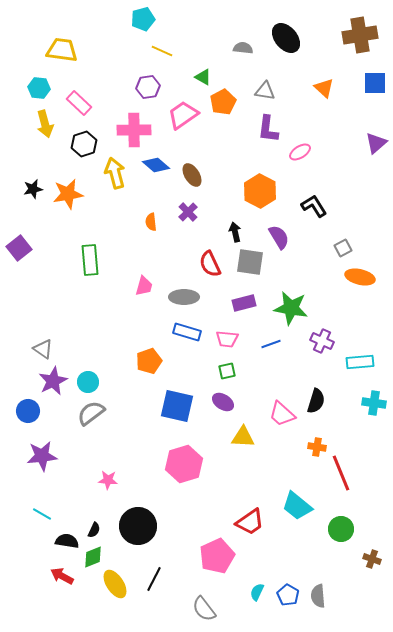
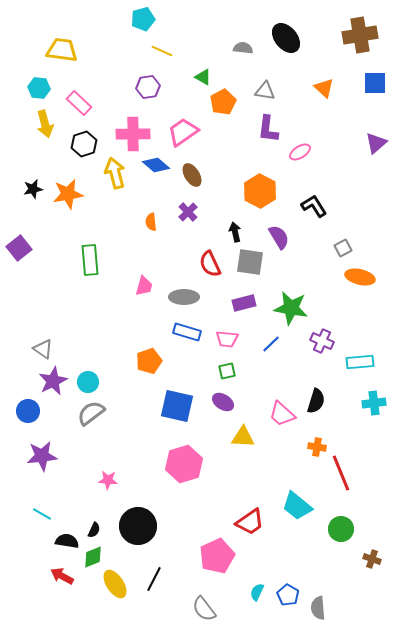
pink trapezoid at (183, 115): moved 17 px down
pink cross at (134, 130): moved 1 px left, 4 px down
blue line at (271, 344): rotated 24 degrees counterclockwise
cyan cross at (374, 403): rotated 15 degrees counterclockwise
gray semicircle at (318, 596): moved 12 px down
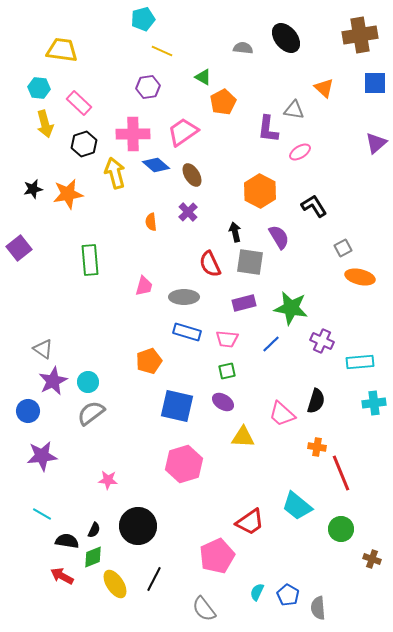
gray triangle at (265, 91): moved 29 px right, 19 px down
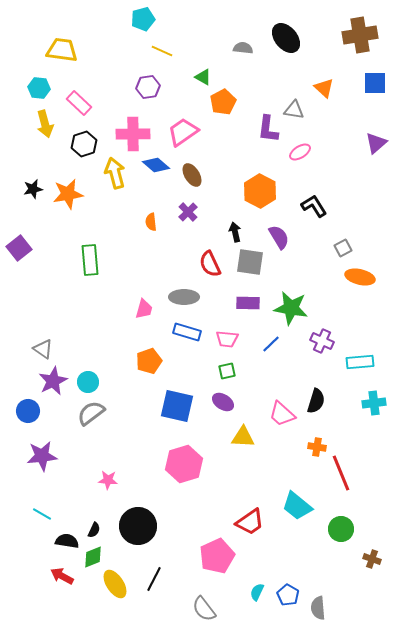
pink trapezoid at (144, 286): moved 23 px down
purple rectangle at (244, 303): moved 4 px right; rotated 15 degrees clockwise
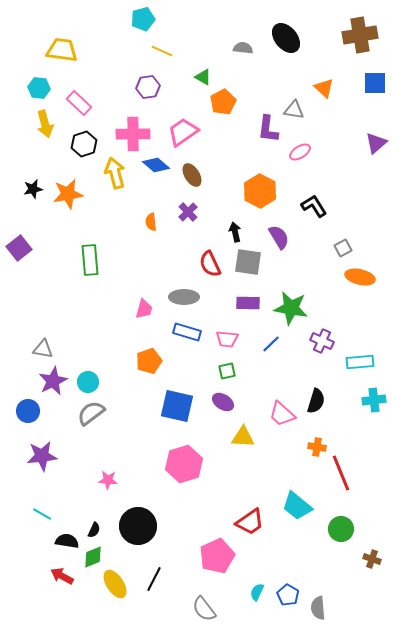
gray square at (250, 262): moved 2 px left
gray triangle at (43, 349): rotated 25 degrees counterclockwise
cyan cross at (374, 403): moved 3 px up
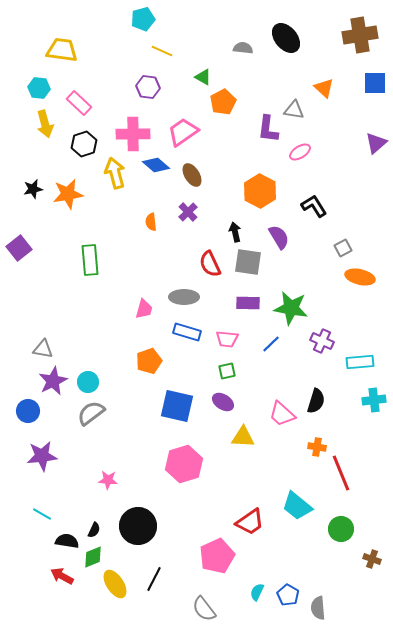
purple hexagon at (148, 87): rotated 15 degrees clockwise
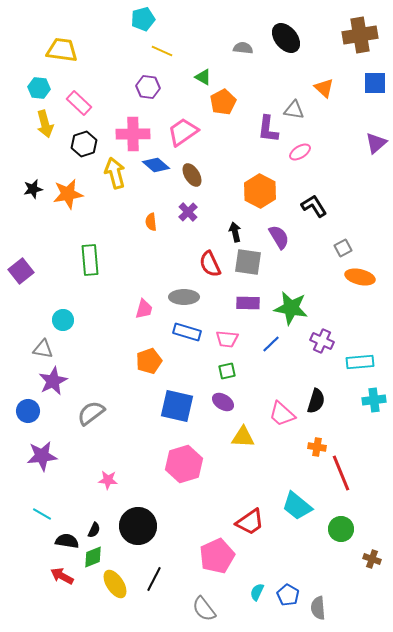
purple square at (19, 248): moved 2 px right, 23 px down
cyan circle at (88, 382): moved 25 px left, 62 px up
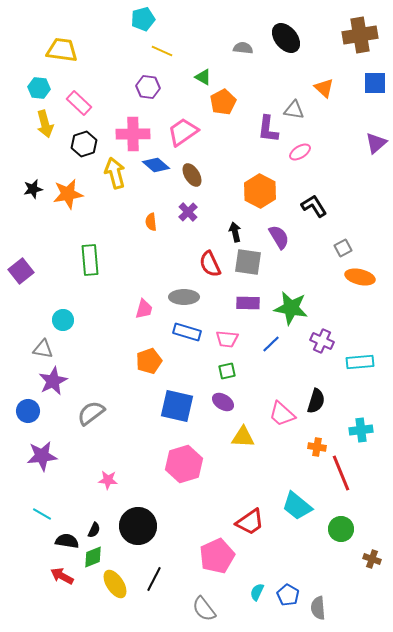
cyan cross at (374, 400): moved 13 px left, 30 px down
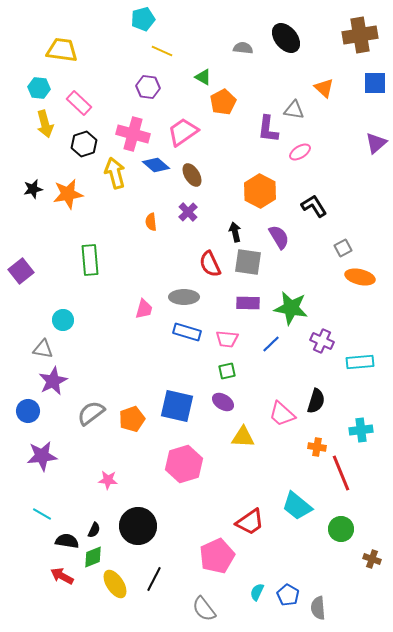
pink cross at (133, 134): rotated 16 degrees clockwise
orange pentagon at (149, 361): moved 17 px left, 58 px down
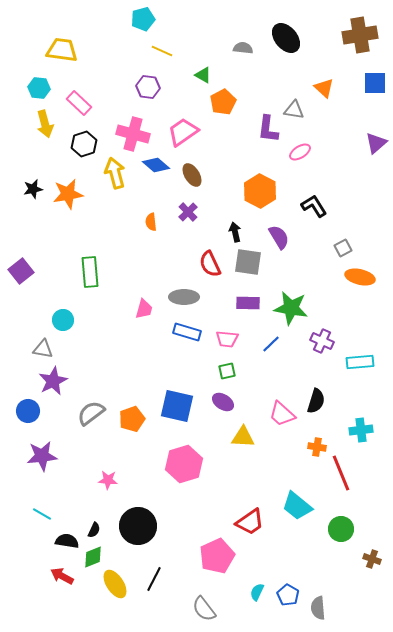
green triangle at (203, 77): moved 2 px up
green rectangle at (90, 260): moved 12 px down
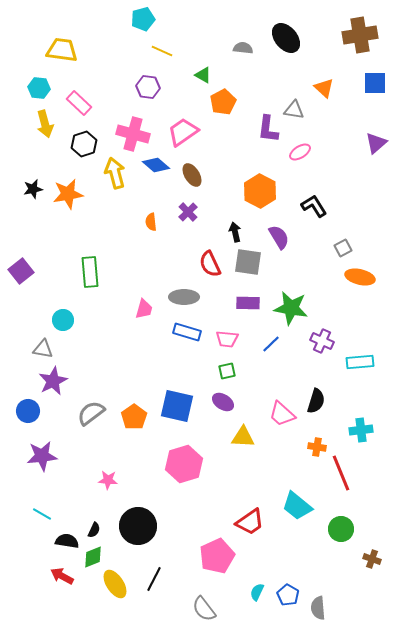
orange pentagon at (132, 419): moved 2 px right, 2 px up; rotated 15 degrees counterclockwise
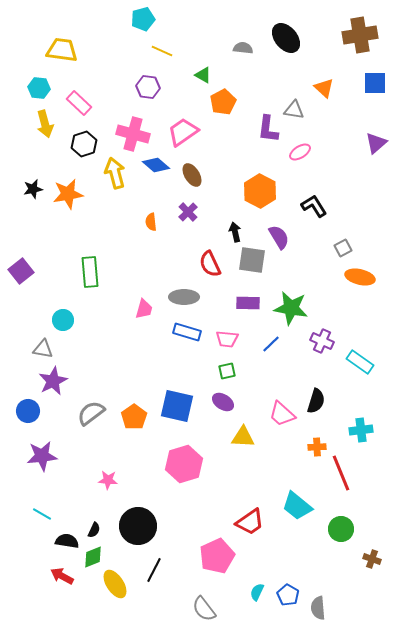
gray square at (248, 262): moved 4 px right, 2 px up
cyan rectangle at (360, 362): rotated 40 degrees clockwise
orange cross at (317, 447): rotated 12 degrees counterclockwise
black line at (154, 579): moved 9 px up
